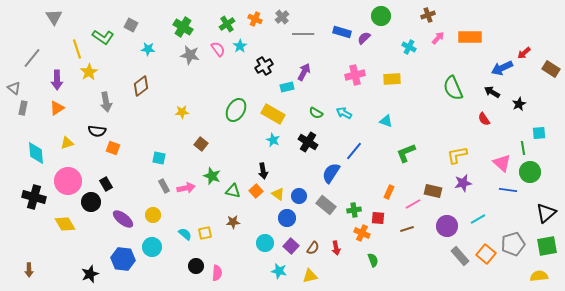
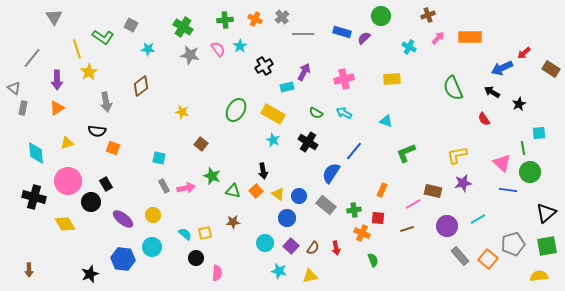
green cross at (227, 24): moved 2 px left, 4 px up; rotated 28 degrees clockwise
pink cross at (355, 75): moved 11 px left, 4 px down
yellow star at (182, 112): rotated 16 degrees clockwise
orange rectangle at (389, 192): moved 7 px left, 2 px up
orange square at (486, 254): moved 2 px right, 5 px down
black circle at (196, 266): moved 8 px up
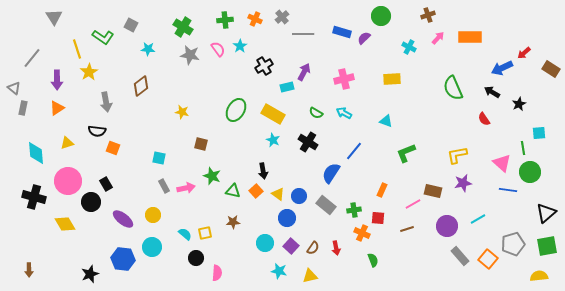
brown square at (201, 144): rotated 24 degrees counterclockwise
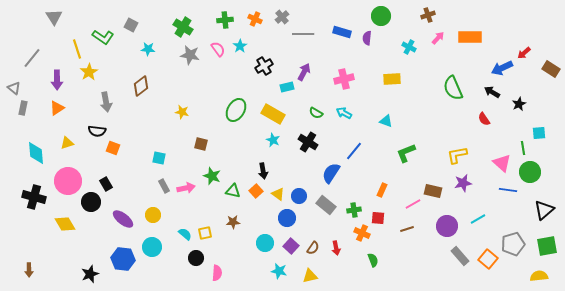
purple semicircle at (364, 38): moved 3 px right; rotated 40 degrees counterclockwise
black triangle at (546, 213): moved 2 px left, 3 px up
